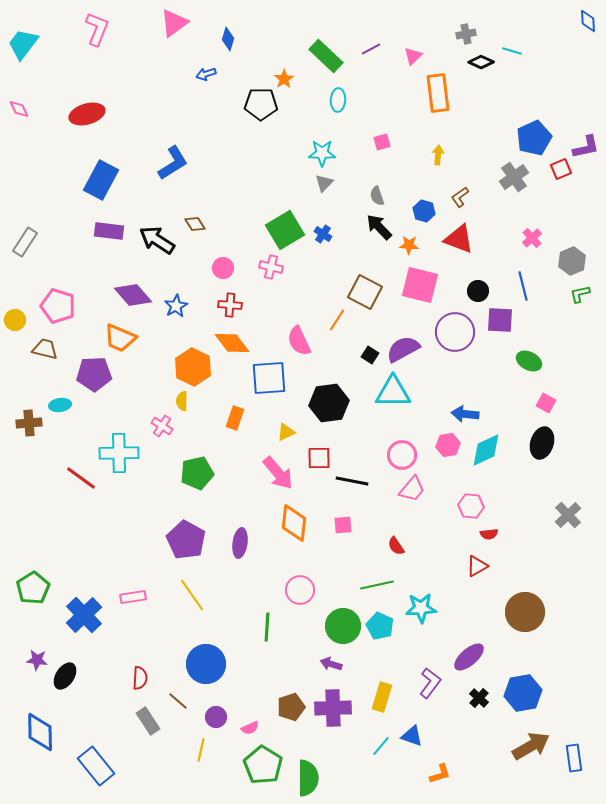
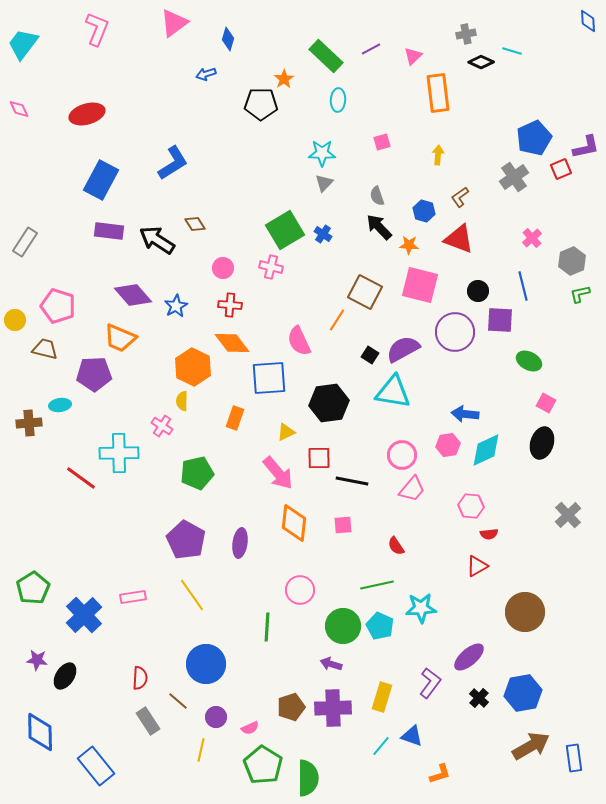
cyan triangle at (393, 392): rotated 9 degrees clockwise
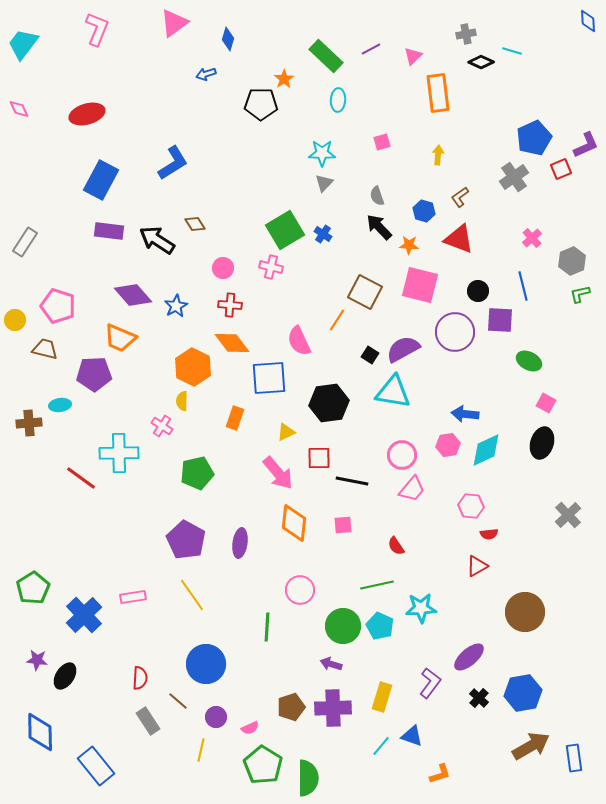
purple L-shape at (586, 147): moved 2 px up; rotated 12 degrees counterclockwise
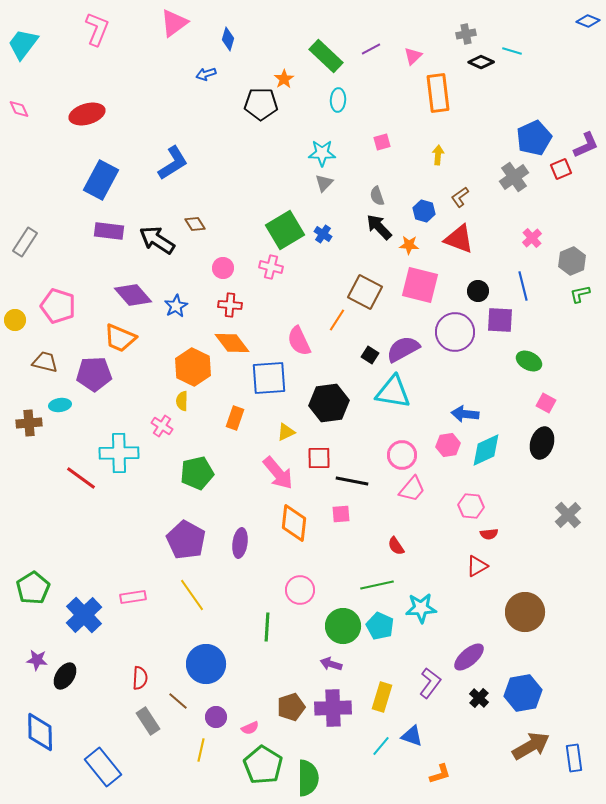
blue diamond at (588, 21): rotated 65 degrees counterclockwise
brown trapezoid at (45, 349): moved 13 px down
pink square at (343, 525): moved 2 px left, 11 px up
blue rectangle at (96, 766): moved 7 px right, 1 px down
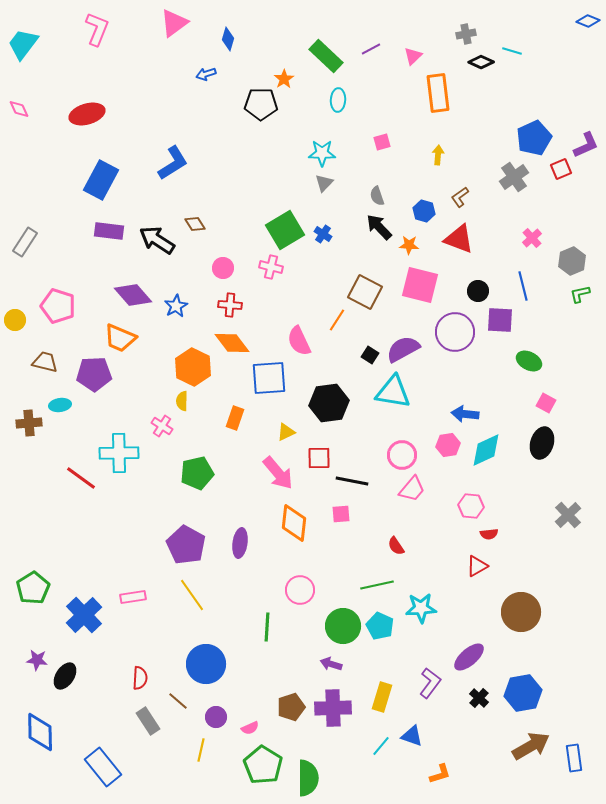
purple pentagon at (186, 540): moved 5 px down
brown circle at (525, 612): moved 4 px left
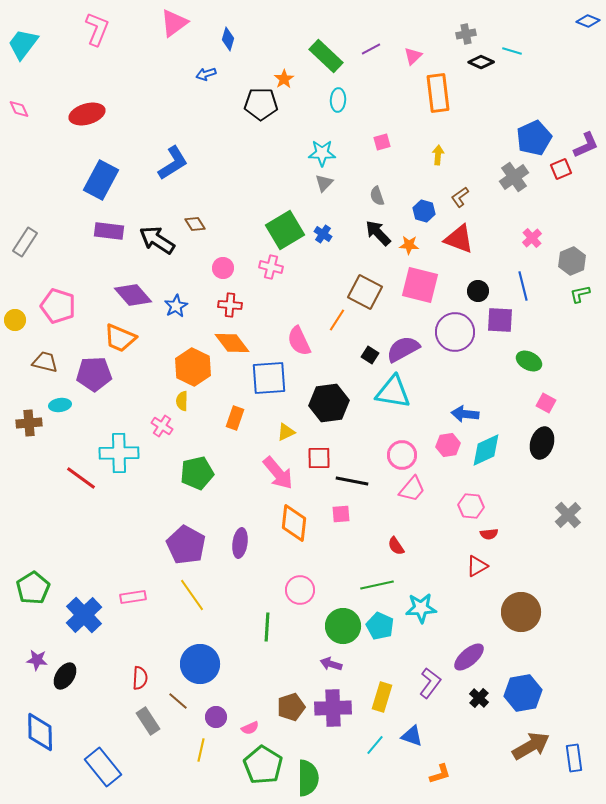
black arrow at (379, 227): moved 1 px left, 6 px down
blue circle at (206, 664): moved 6 px left
cyan line at (381, 746): moved 6 px left, 1 px up
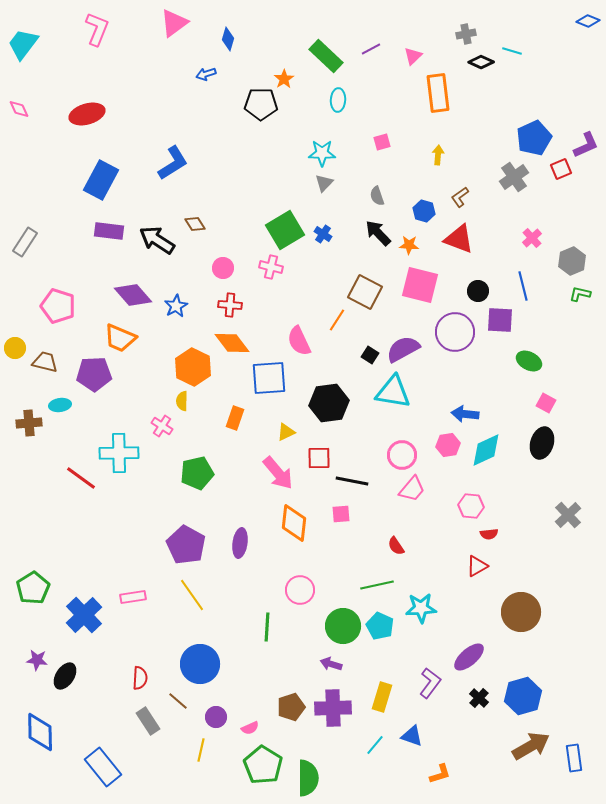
green L-shape at (580, 294): rotated 25 degrees clockwise
yellow circle at (15, 320): moved 28 px down
blue hexagon at (523, 693): moved 3 px down; rotated 6 degrees counterclockwise
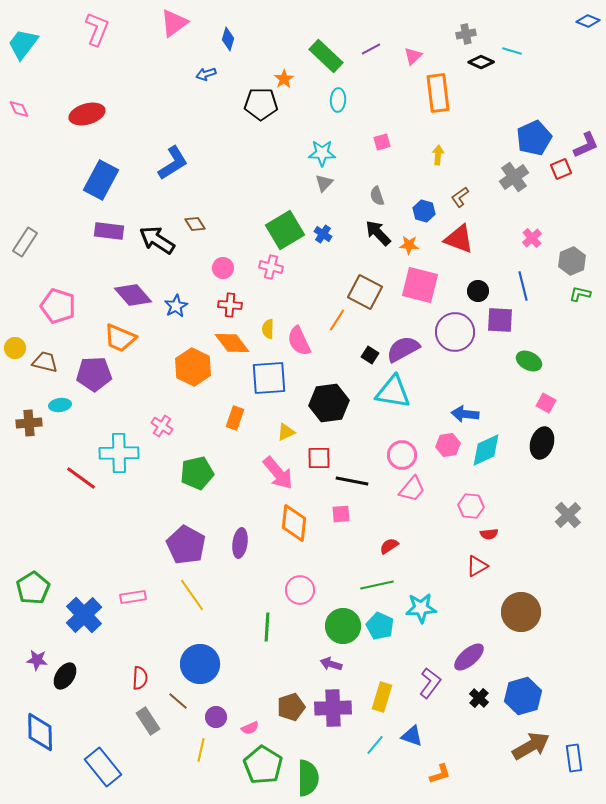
yellow semicircle at (182, 401): moved 86 px right, 72 px up
red semicircle at (396, 546): moved 7 px left; rotated 90 degrees clockwise
